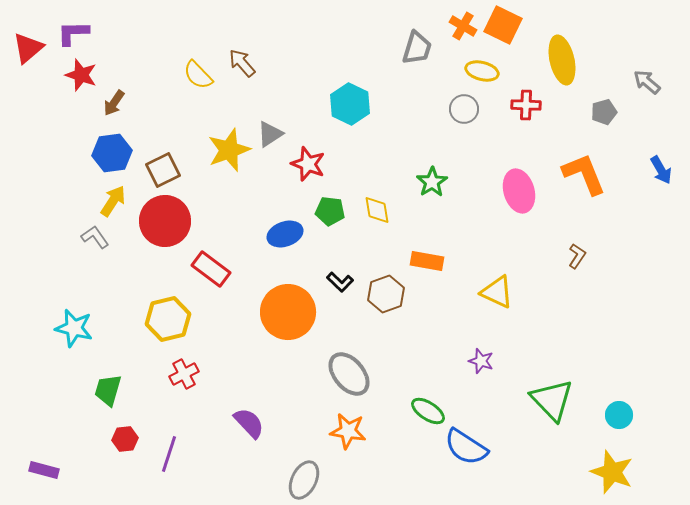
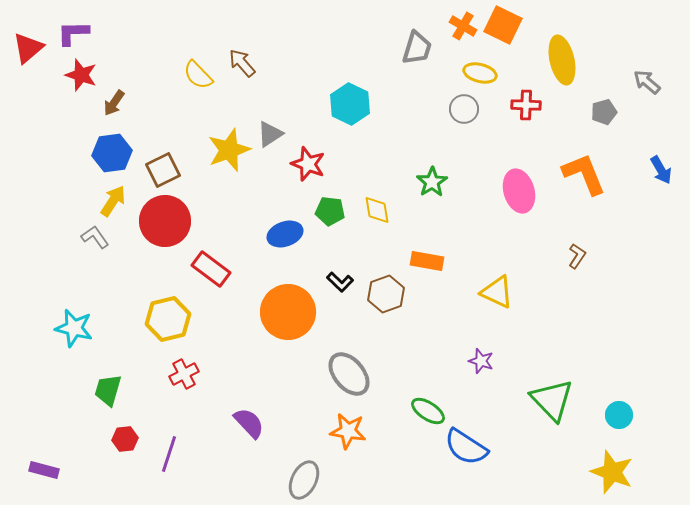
yellow ellipse at (482, 71): moved 2 px left, 2 px down
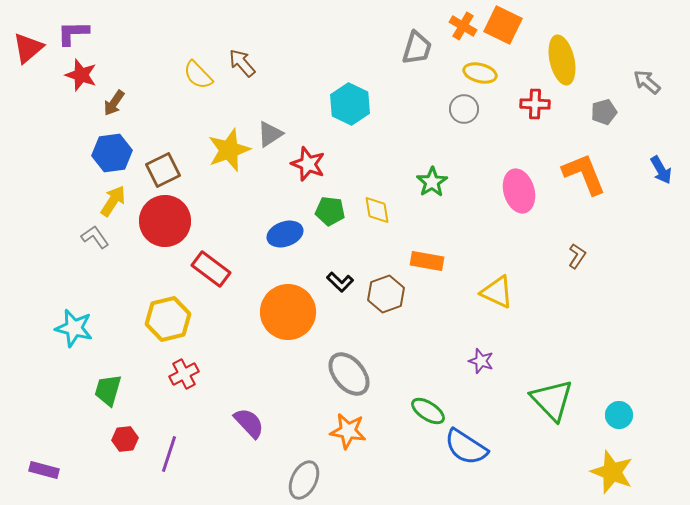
red cross at (526, 105): moved 9 px right, 1 px up
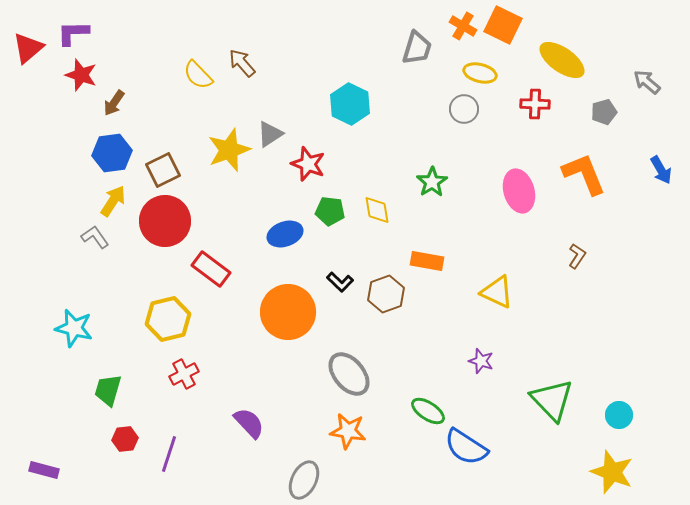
yellow ellipse at (562, 60): rotated 42 degrees counterclockwise
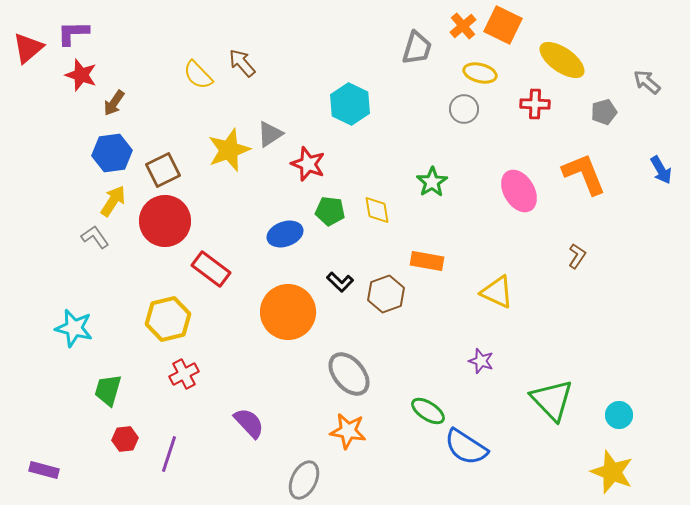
orange cross at (463, 26): rotated 20 degrees clockwise
pink ellipse at (519, 191): rotated 15 degrees counterclockwise
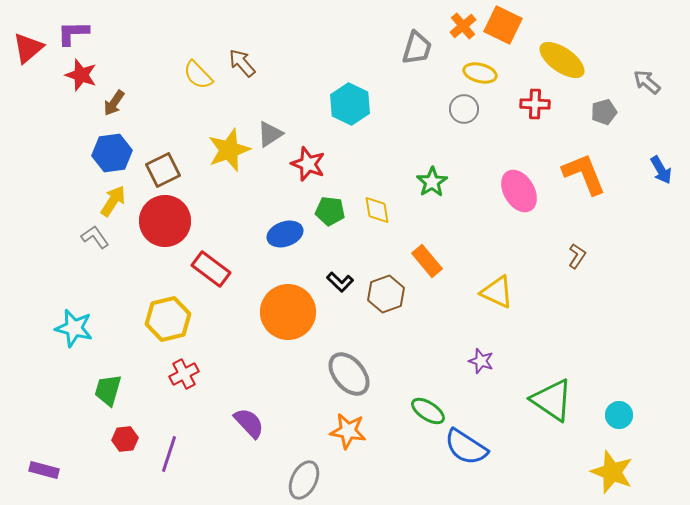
orange rectangle at (427, 261): rotated 40 degrees clockwise
green triangle at (552, 400): rotated 12 degrees counterclockwise
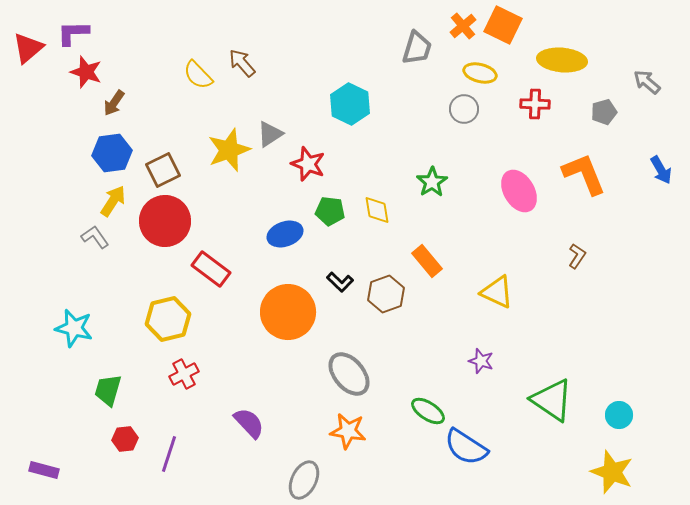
yellow ellipse at (562, 60): rotated 30 degrees counterclockwise
red star at (81, 75): moved 5 px right, 3 px up
